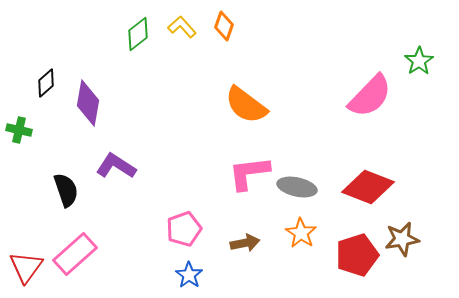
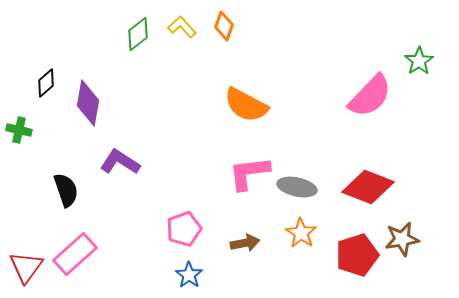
orange semicircle: rotated 9 degrees counterclockwise
purple L-shape: moved 4 px right, 4 px up
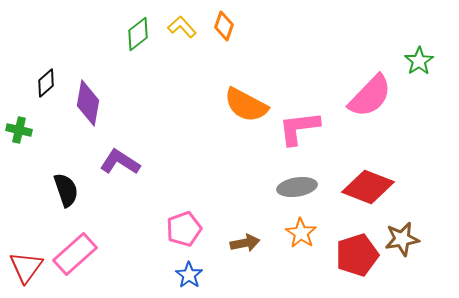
pink L-shape: moved 50 px right, 45 px up
gray ellipse: rotated 21 degrees counterclockwise
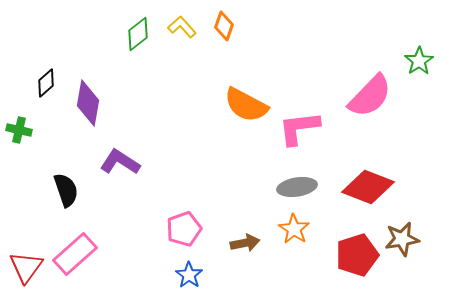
orange star: moved 7 px left, 4 px up
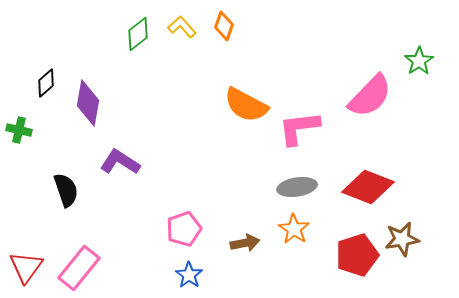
pink rectangle: moved 4 px right, 14 px down; rotated 9 degrees counterclockwise
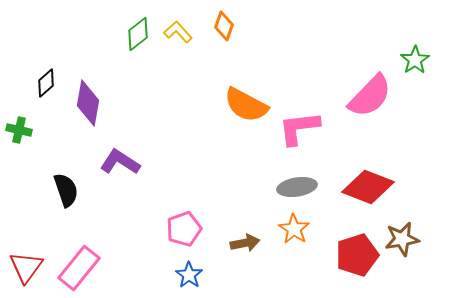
yellow L-shape: moved 4 px left, 5 px down
green star: moved 4 px left, 1 px up
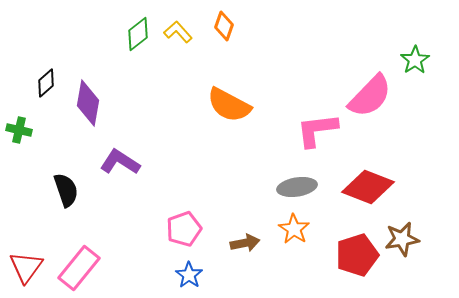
orange semicircle: moved 17 px left
pink L-shape: moved 18 px right, 2 px down
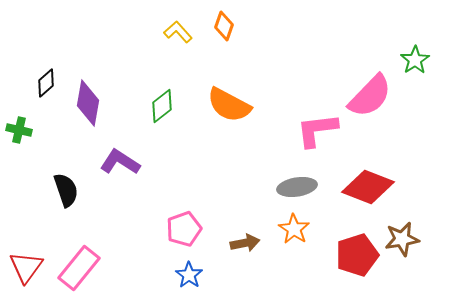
green diamond: moved 24 px right, 72 px down
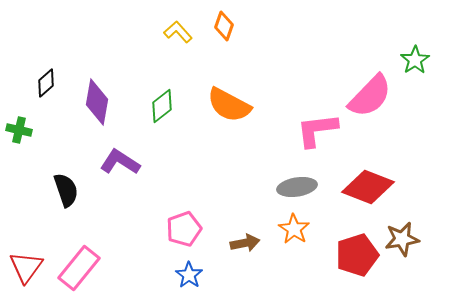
purple diamond: moved 9 px right, 1 px up
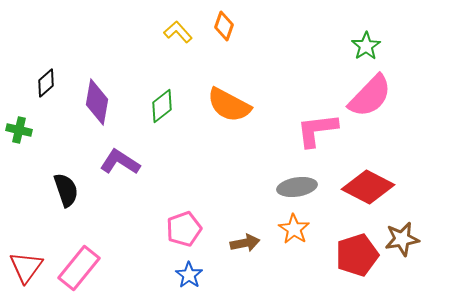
green star: moved 49 px left, 14 px up
red diamond: rotated 6 degrees clockwise
